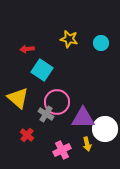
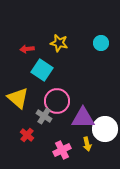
yellow star: moved 10 px left, 4 px down
pink circle: moved 1 px up
gray cross: moved 2 px left, 2 px down
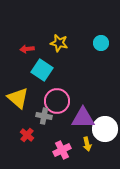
gray cross: rotated 21 degrees counterclockwise
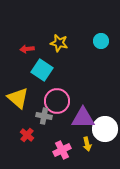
cyan circle: moved 2 px up
